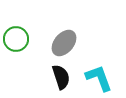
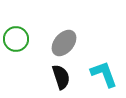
cyan L-shape: moved 5 px right, 4 px up
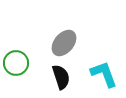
green circle: moved 24 px down
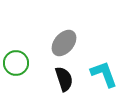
black semicircle: moved 3 px right, 2 px down
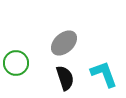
gray ellipse: rotated 8 degrees clockwise
black semicircle: moved 1 px right, 1 px up
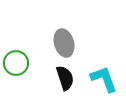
gray ellipse: rotated 64 degrees counterclockwise
cyan L-shape: moved 5 px down
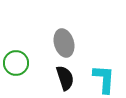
cyan L-shape: rotated 24 degrees clockwise
